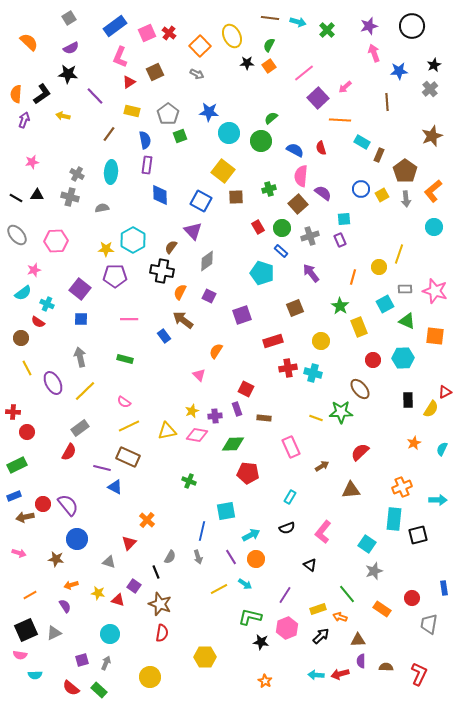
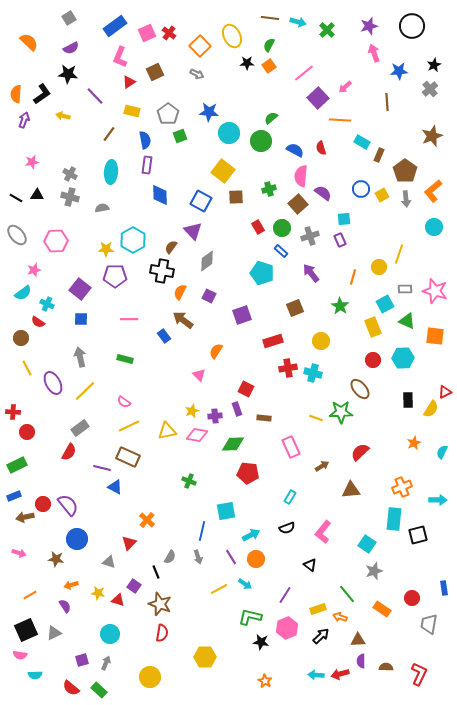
gray cross at (77, 174): moved 7 px left
yellow rectangle at (359, 327): moved 14 px right
cyan semicircle at (442, 449): moved 3 px down
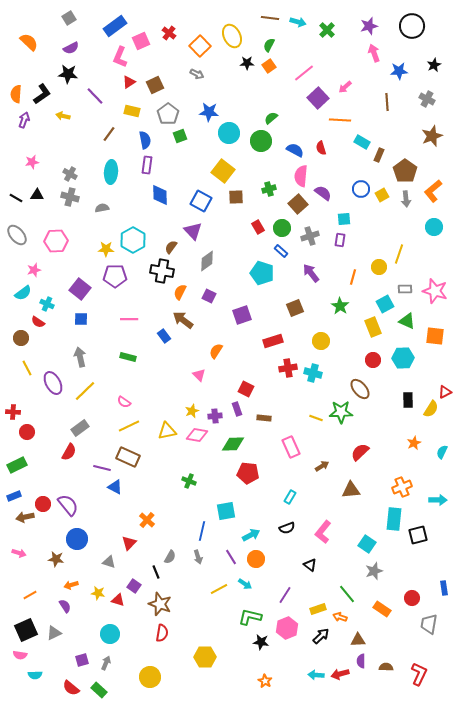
pink square at (147, 33): moved 6 px left, 8 px down
brown square at (155, 72): moved 13 px down
gray cross at (430, 89): moved 3 px left, 10 px down; rotated 21 degrees counterclockwise
purple rectangle at (340, 240): rotated 32 degrees clockwise
green rectangle at (125, 359): moved 3 px right, 2 px up
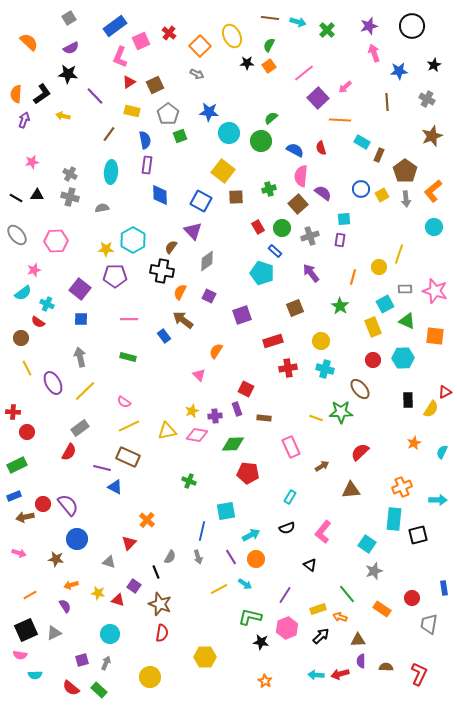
blue rectangle at (281, 251): moved 6 px left
cyan cross at (313, 373): moved 12 px right, 4 px up
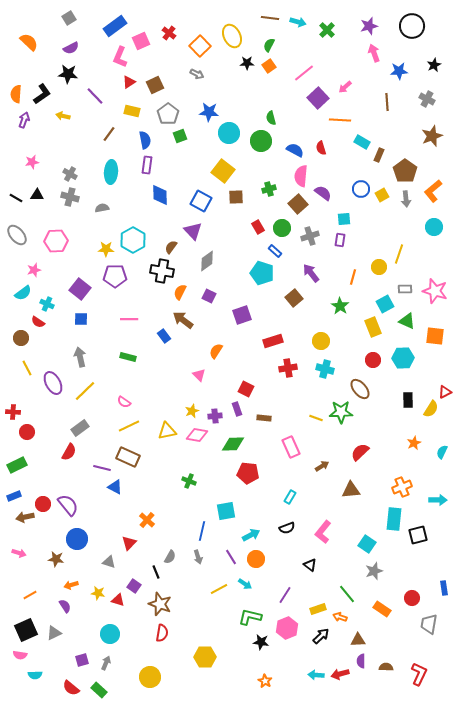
green semicircle at (271, 118): rotated 64 degrees counterclockwise
brown square at (295, 308): moved 1 px left, 10 px up; rotated 18 degrees counterclockwise
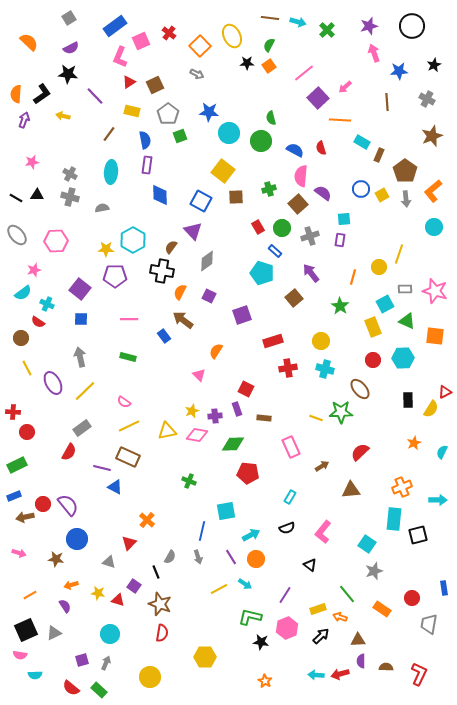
gray rectangle at (80, 428): moved 2 px right
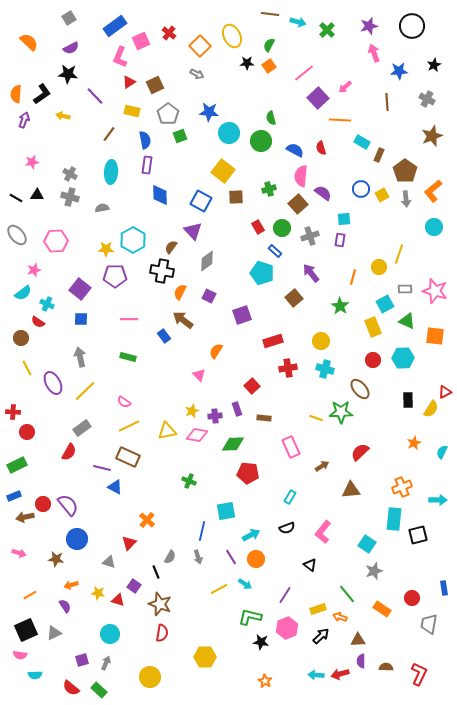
brown line at (270, 18): moved 4 px up
red square at (246, 389): moved 6 px right, 3 px up; rotated 21 degrees clockwise
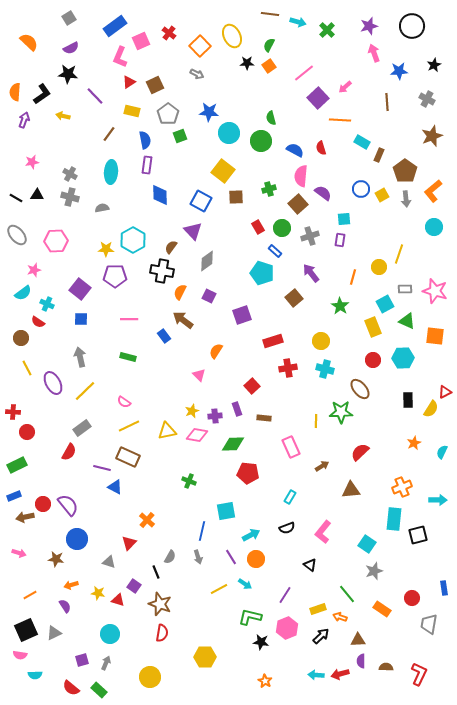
orange semicircle at (16, 94): moved 1 px left, 2 px up
yellow line at (316, 418): moved 3 px down; rotated 72 degrees clockwise
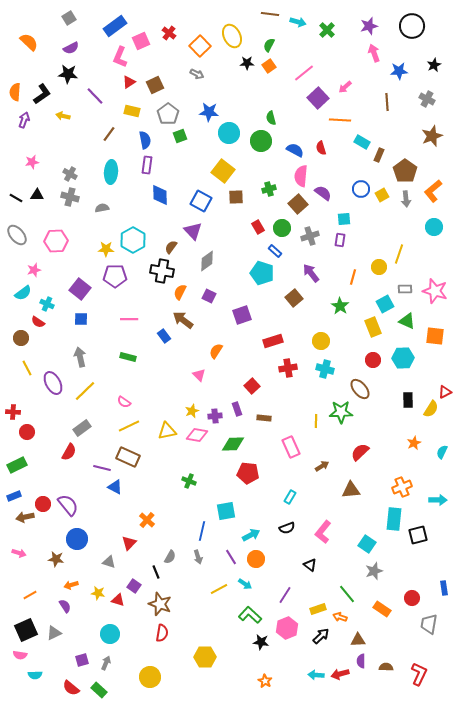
green L-shape at (250, 617): moved 2 px up; rotated 30 degrees clockwise
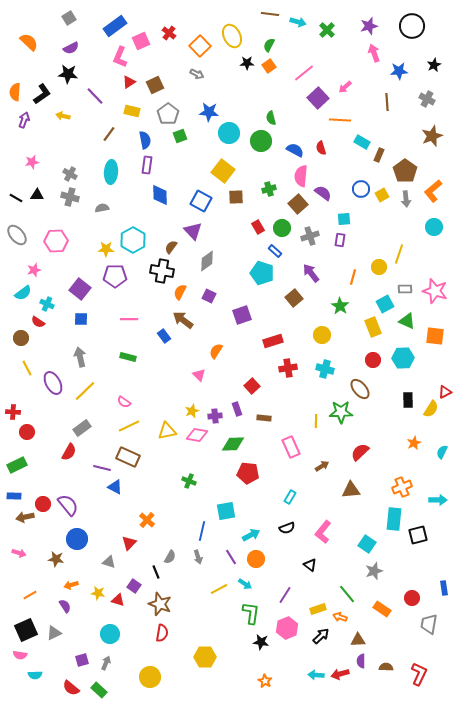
yellow circle at (321, 341): moved 1 px right, 6 px up
blue rectangle at (14, 496): rotated 24 degrees clockwise
green L-shape at (250, 615): moved 1 px right, 2 px up; rotated 55 degrees clockwise
